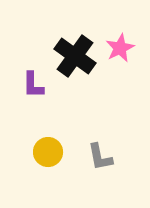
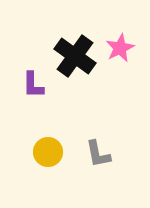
gray L-shape: moved 2 px left, 3 px up
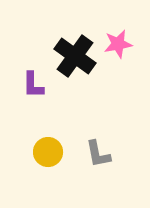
pink star: moved 2 px left, 4 px up; rotated 16 degrees clockwise
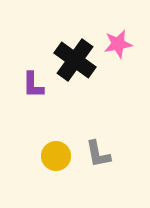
black cross: moved 4 px down
yellow circle: moved 8 px right, 4 px down
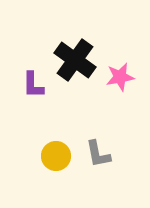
pink star: moved 2 px right, 33 px down
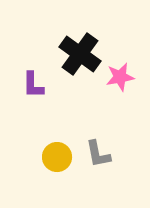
black cross: moved 5 px right, 6 px up
yellow circle: moved 1 px right, 1 px down
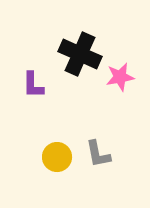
black cross: rotated 12 degrees counterclockwise
